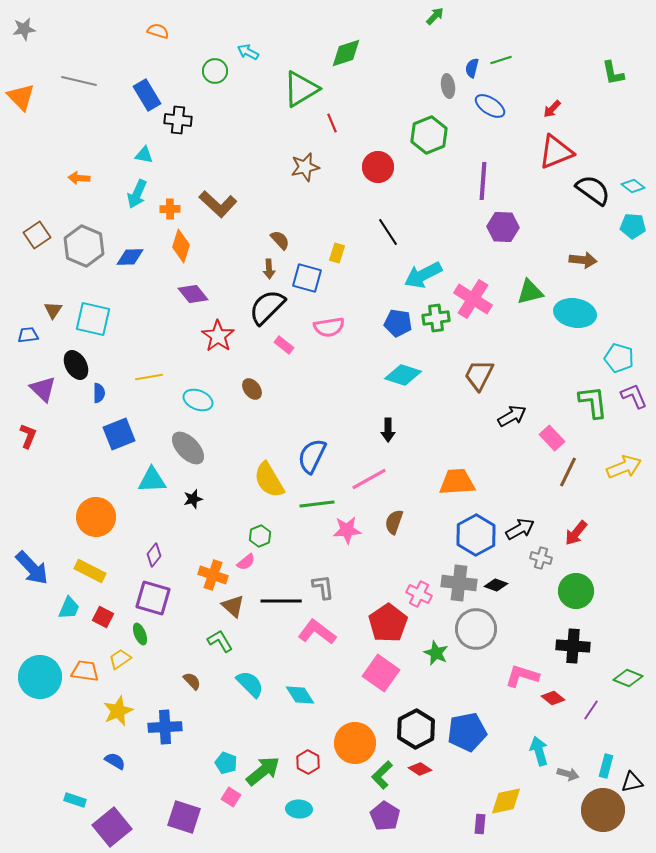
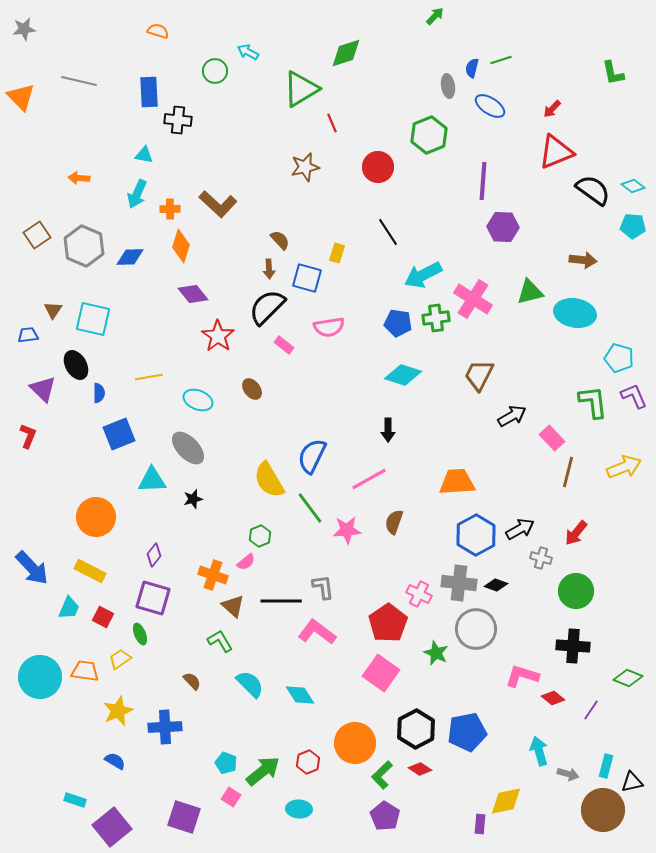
blue rectangle at (147, 95): moved 2 px right, 3 px up; rotated 28 degrees clockwise
brown line at (568, 472): rotated 12 degrees counterclockwise
green line at (317, 504): moved 7 px left, 4 px down; rotated 60 degrees clockwise
red hexagon at (308, 762): rotated 10 degrees clockwise
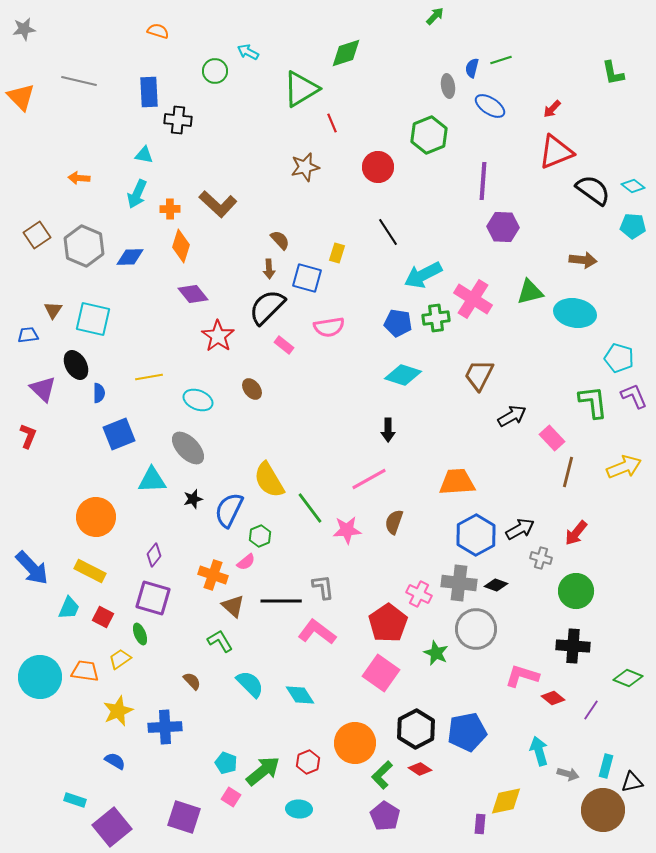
blue semicircle at (312, 456): moved 83 px left, 54 px down
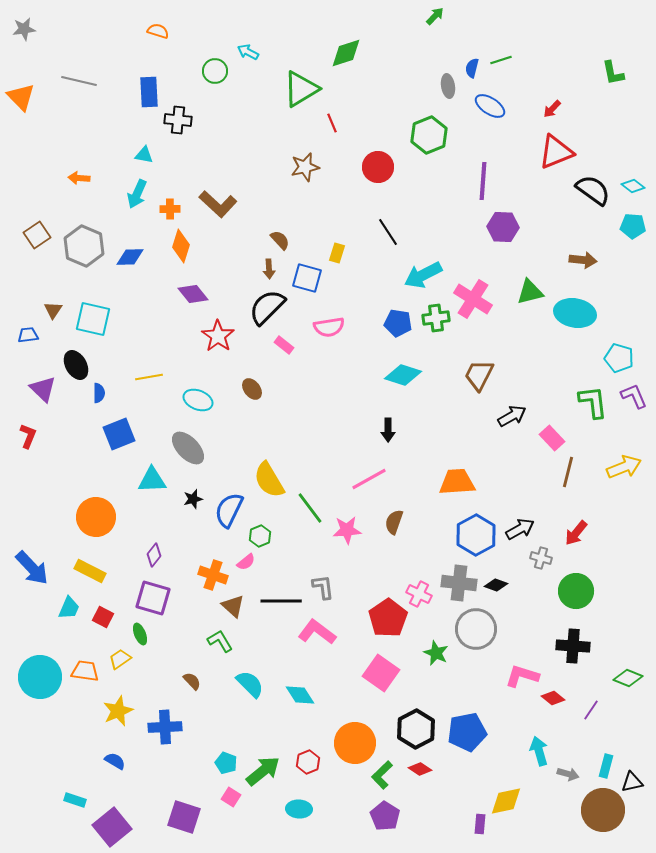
red pentagon at (388, 623): moved 5 px up
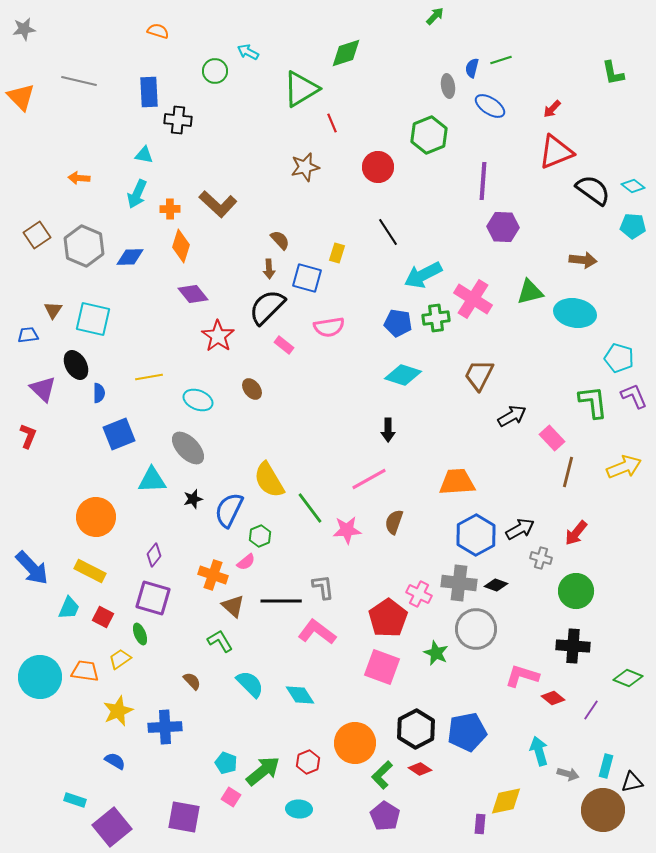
pink square at (381, 673): moved 1 px right, 6 px up; rotated 15 degrees counterclockwise
purple square at (184, 817): rotated 8 degrees counterclockwise
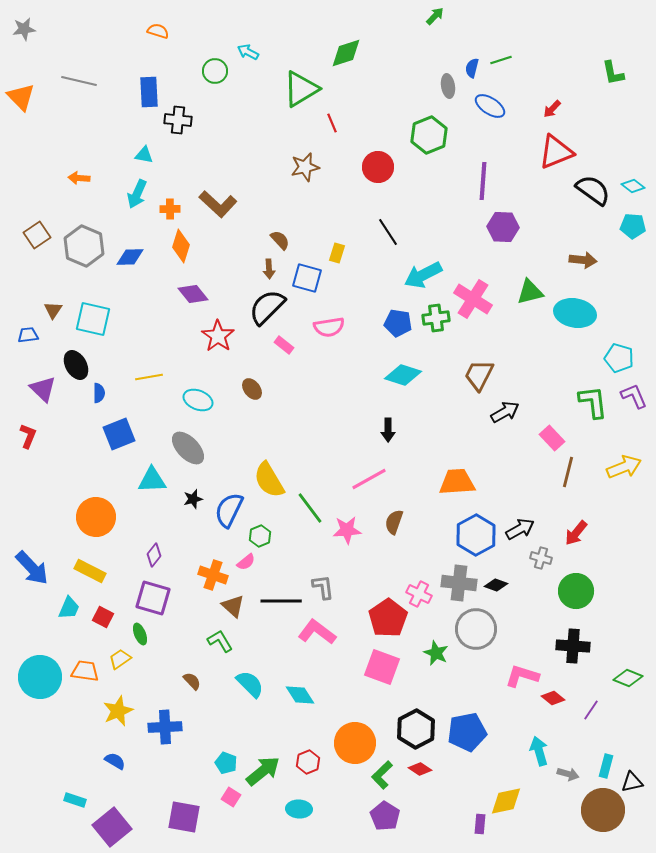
black arrow at (512, 416): moved 7 px left, 4 px up
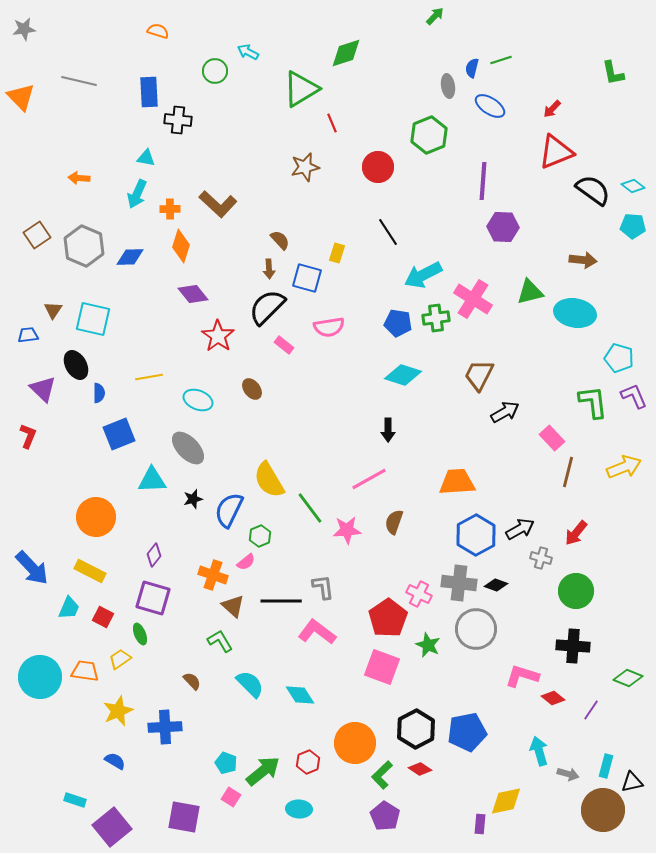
cyan triangle at (144, 155): moved 2 px right, 3 px down
green star at (436, 653): moved 8 px left, 8 px up
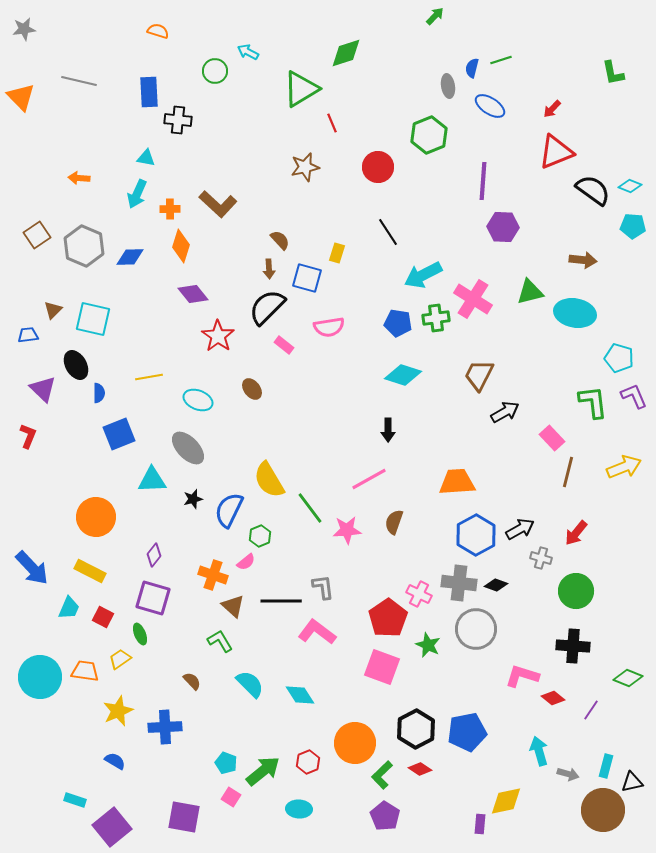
cyan diamond at (633, 186): moved 3 px left; rotated 15 degrees counterclockwise
brown triangle at (53, 310): rotated 12 degrees clockwise
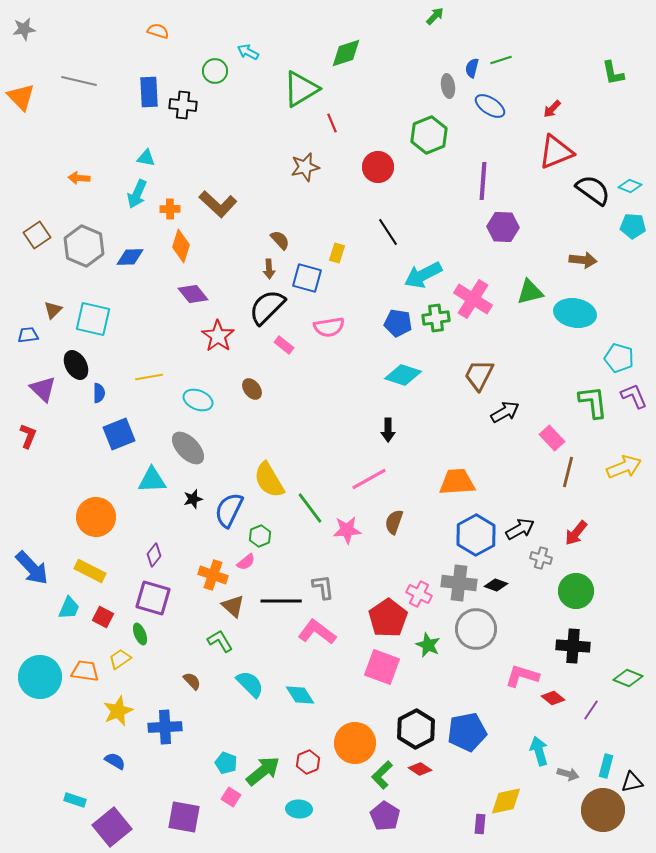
black cross at (178, 120): moved 5 px right, 15 px up
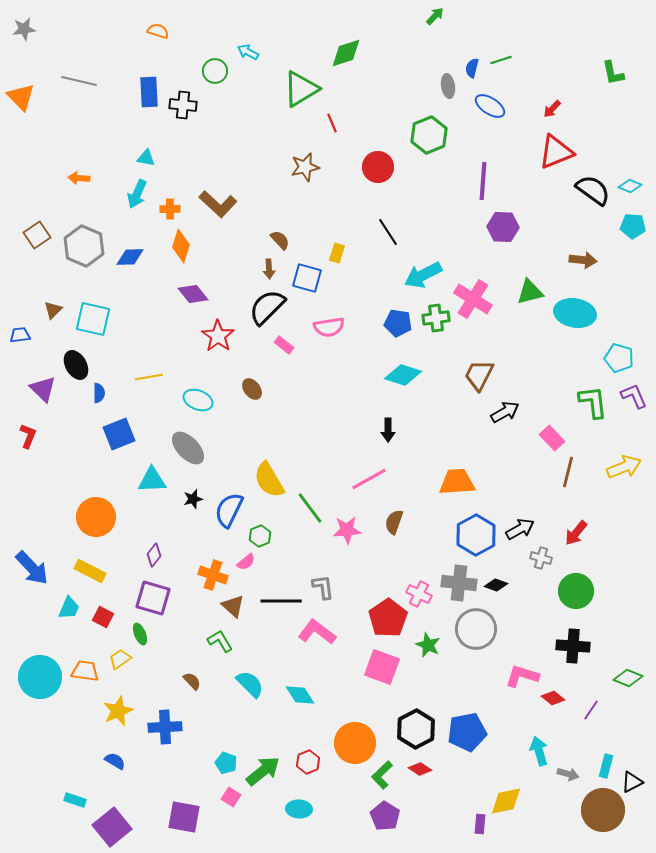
blue trapezoid at (28, 335): moved 8 px left
black triangle at (632, 782): rotated 15 degrees counterclockwise
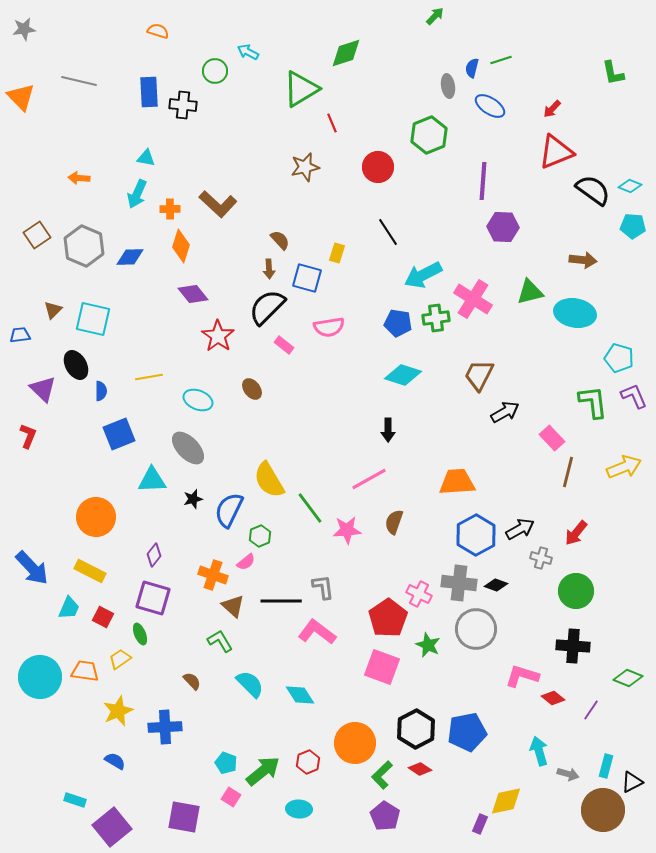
blue semicircle at (99, 393): moved 2 px right, 2 px up
purple rectangle at (480, 824): rotated 18 degrees clockwise
